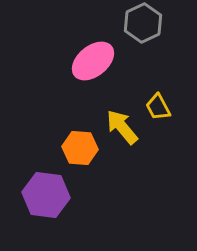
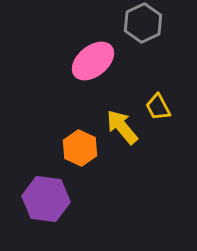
orange hexagon: rotated 20 degrees clockwise
purple hexagon: moved 4 px down
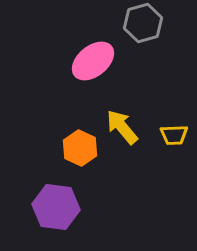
gray hexagon: rotated 9 degrees clockwise
yellow trapezoid: moved 16 px right, 28 px down; rotated 64 degrees counterclockwise
purple hexagon: moved 10 px right, 8 px down
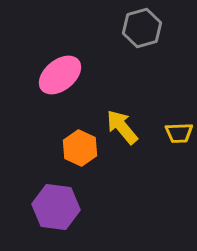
gray hexagon: moved 1 px left, 5 px down
pink ellipse: moved 33 px left, 14 px down
yellow trapezoid: moved 5 px right, 2 px up
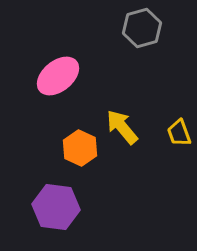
pink ellipse: moved 2 px left, 1 px down
yellow trapezoid: rotated 72 degrees clockwise
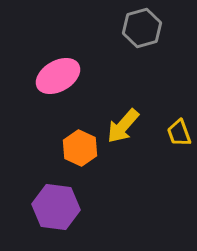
pink ellipse: rotated 9 degrees clockwise
yellow arrow: moved 1 px right, 1 px up; rotated 99 degrees counterclockwise
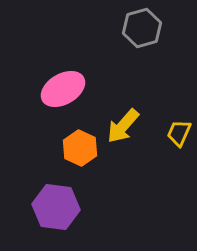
pink ellipse: moved 5 px right, 13 px down
yellow trapezoid: rotated 44 degrees clockwise
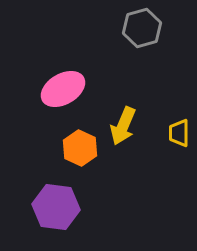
yellow arrow: rotated 18 degrees counterclockwise
yellow trapezoid: rotated 24 degrees counterclockwise
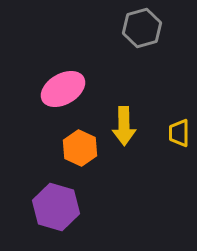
yellow arrow: moved 1 px right; rotated 24 degrees counterclockwise
purple hexagon: rotated 9 degrees clockwise
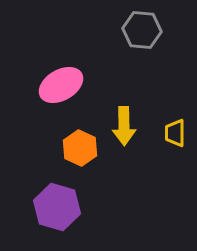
gray hexagon: moved 2 px down; rotated 21 degrees clockwise
pink ellipse: moved 2 px left, 4 px up
yellow trapezoid: moved 4 px left
purple hexagon: moved 1 px right
